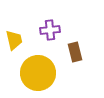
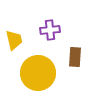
brown rectangle: moved 5 px down; rotated 18 degrees clockwise
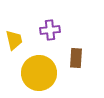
brown rectangle: moved 1 px right, 1 px down
yellow circle: moved 1 px right
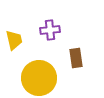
brown rectangle: rotated 12 degrees counterclockwise
yellow circle: moved 5 px down
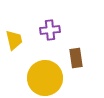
yellow circle: moved 6 px right
